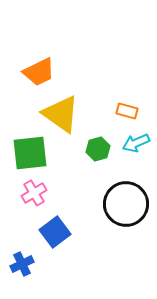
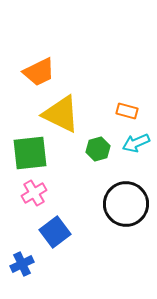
yellow triangle: rotated 9 degrees counterclockwise
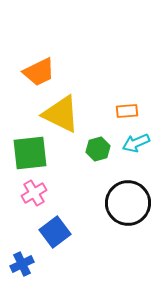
orange rectangle: rotated 20 degrees counterclockwise
black circle: moved 2 px right, 1 px up
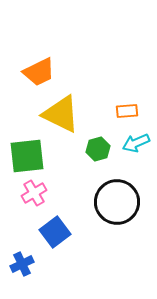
green square: moved 3 px left, 3 px down
black circle: moved 11 px left, 1 px up
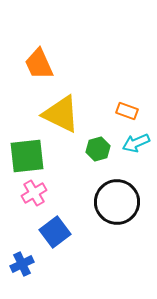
orange trapezoid: moved 8 px up; rotated 92 degrees clockwise
orange rectangle: rotated 25 degrees clockwise
